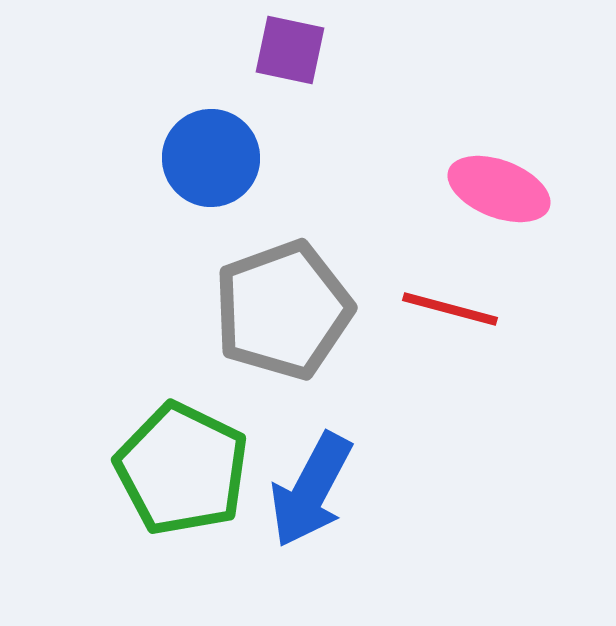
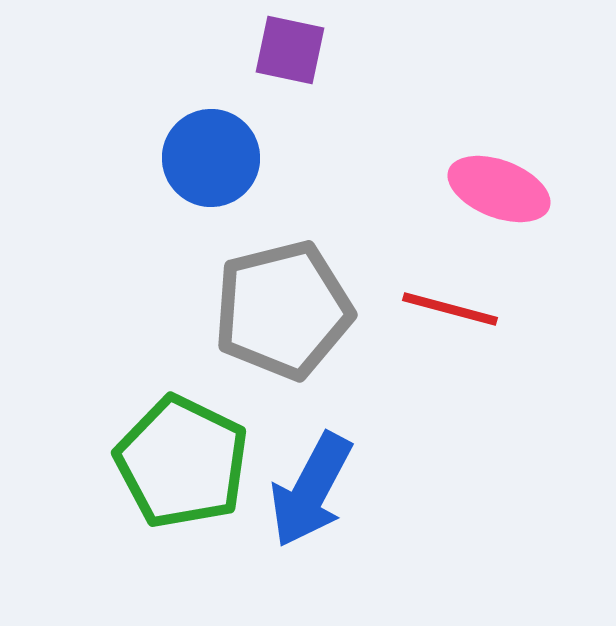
gray pentagon: rotated 6 degrees clockwise
green pentagon: moved 7 px up
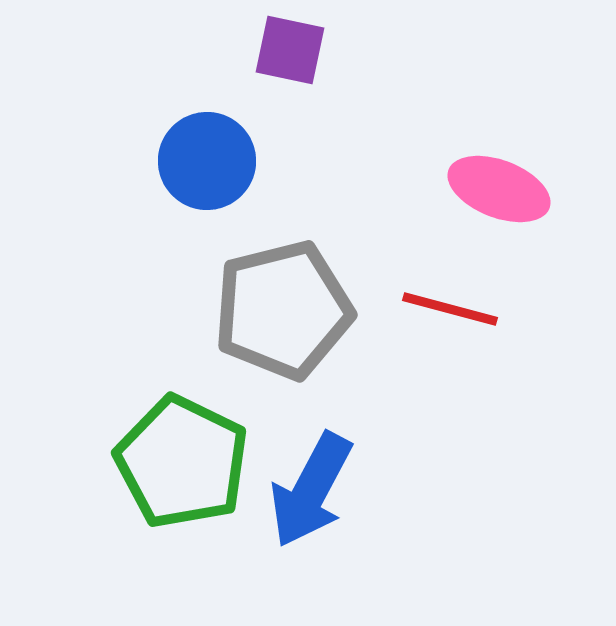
blue circle: moved 4 px left, 3 px down
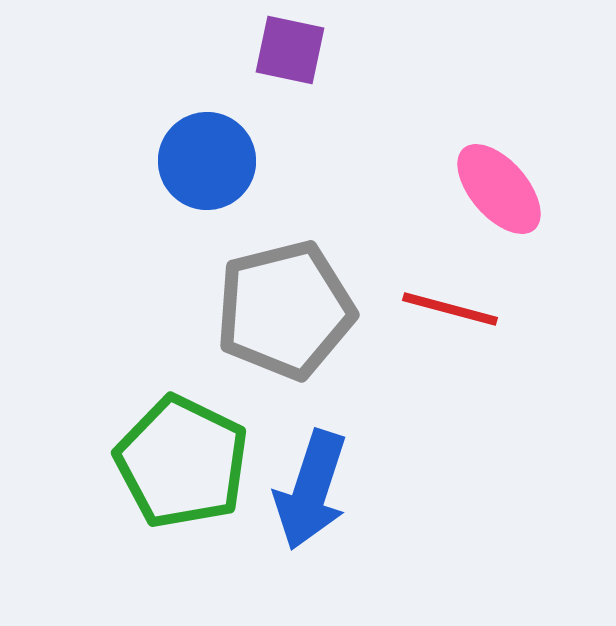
pink ellipse: rotated 28 degrees clockwise
gray pentagon: moved 2 px right
blue arrow: rotated 10 degrees counterclockwise
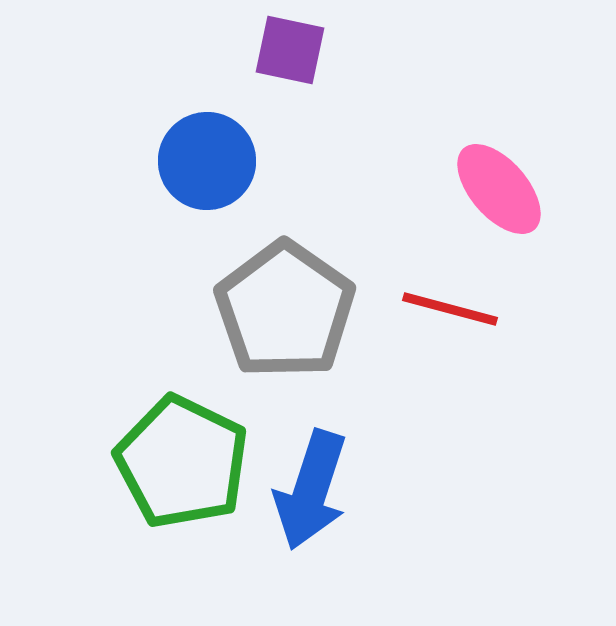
gray pentagon: rotated 23 degrees counterclockwise
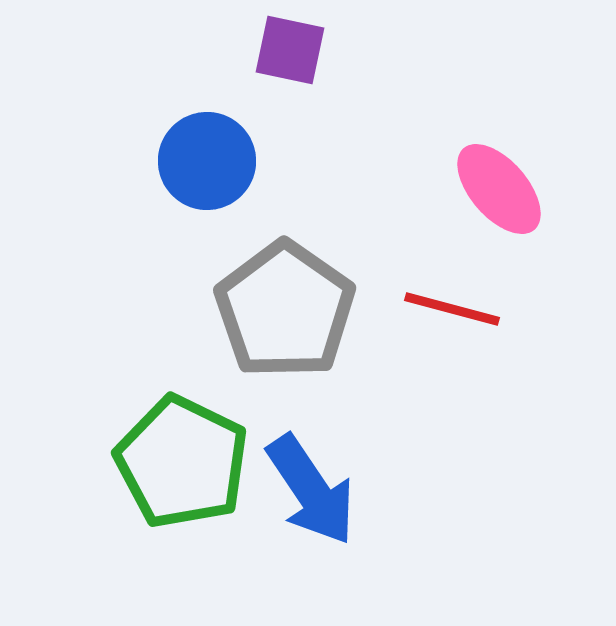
red line: moved 2 px right
blue arrow: rotated 52 degrees counterclockwise
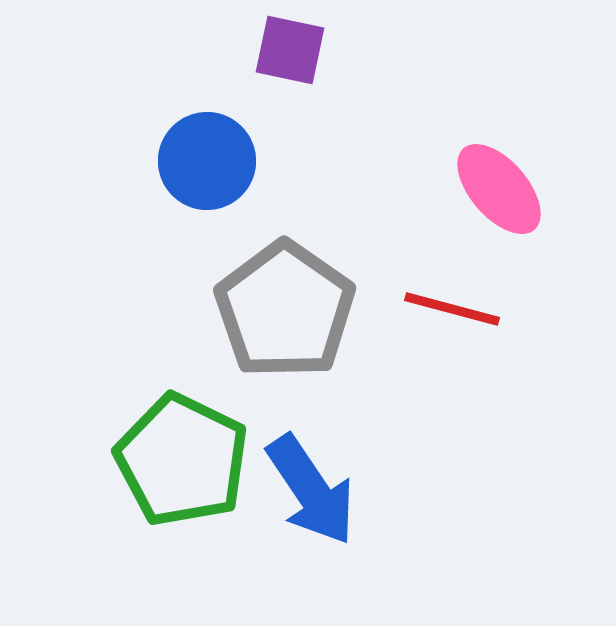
green pentagon: moved 2 px up
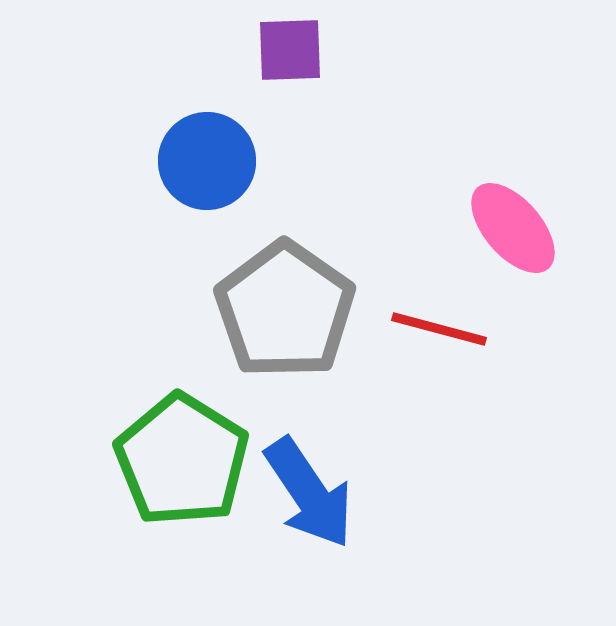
purple square: rotated 14 degrees counterclockwise
pink ellipse: moved 14 px right, 39 px down
red line: moved 13 px left, 20 px down
green pentagon: rotated 6 degrees clockwise
blue arrow: moved 2 px left, 3 px down
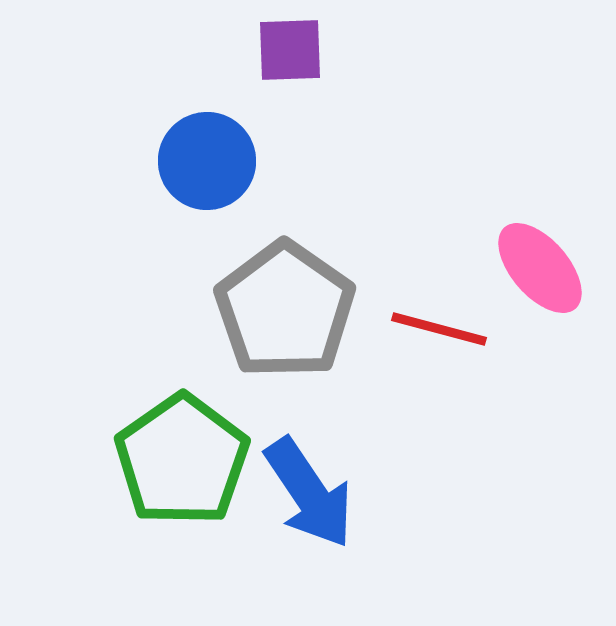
pink ellipse: moved 27 px right, 40 px down
green pentagon: rotated 5 degrees clockwise
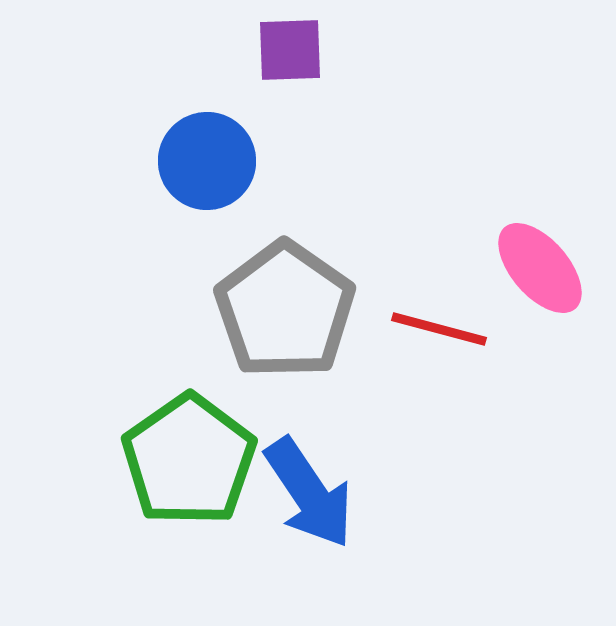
green pentagon: moved 7 px right
